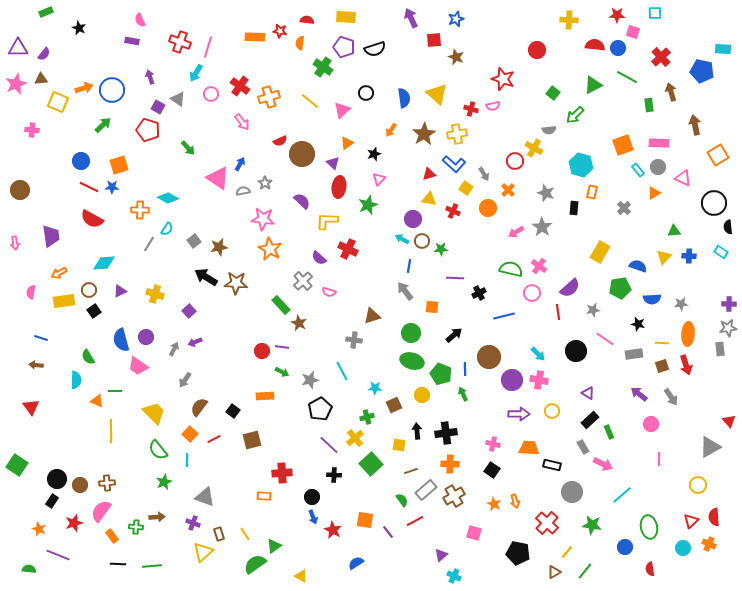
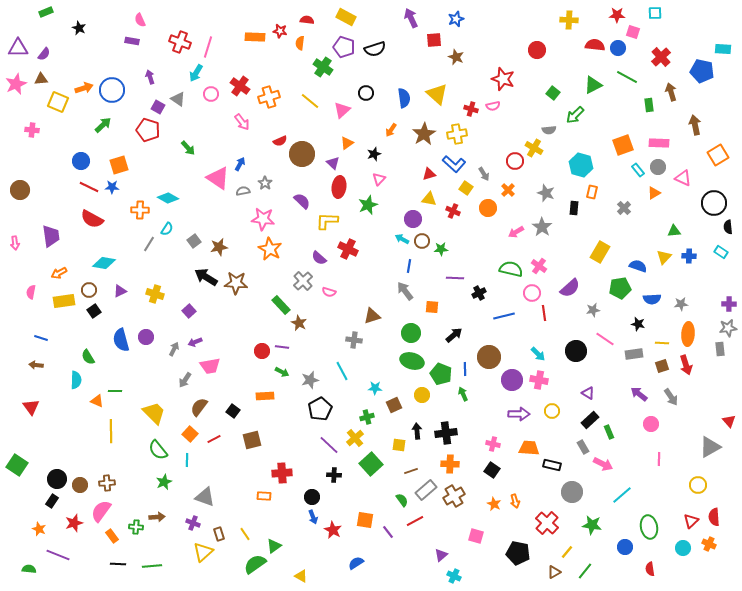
yellow rectangle at (346, 17): rotated 24 degrees clockwise
cyan diamond at (104, 263): rotated 15 degrees clockwise
red line at (558, 312): moved 14 px left, 1 px down
pink trapezoid at (138, 366): moved 72 px right; rotated 45 degrees counterclockwise
pink square at (474, 533): moved 2 px right, 3 px down
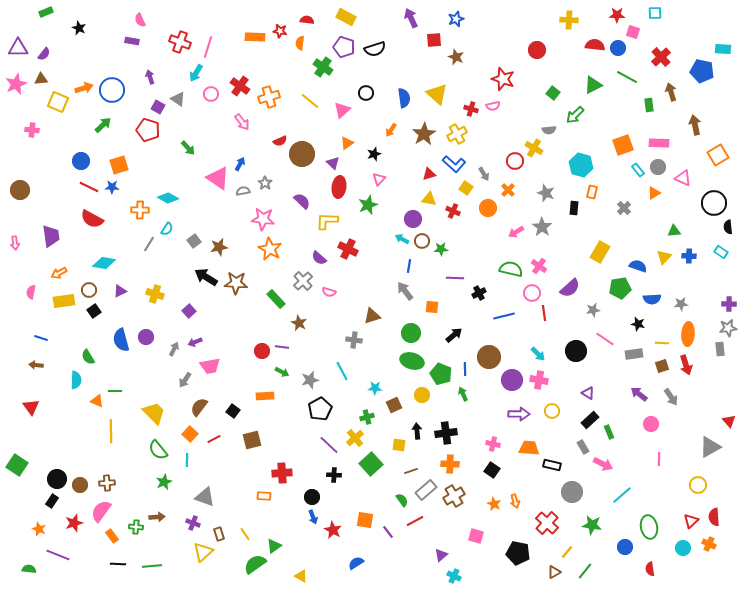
yellow cross at (457, 134): rotated 18 degrees counterclockwise
green rectangle at (281, 305): moved 5 px left, 6 px up
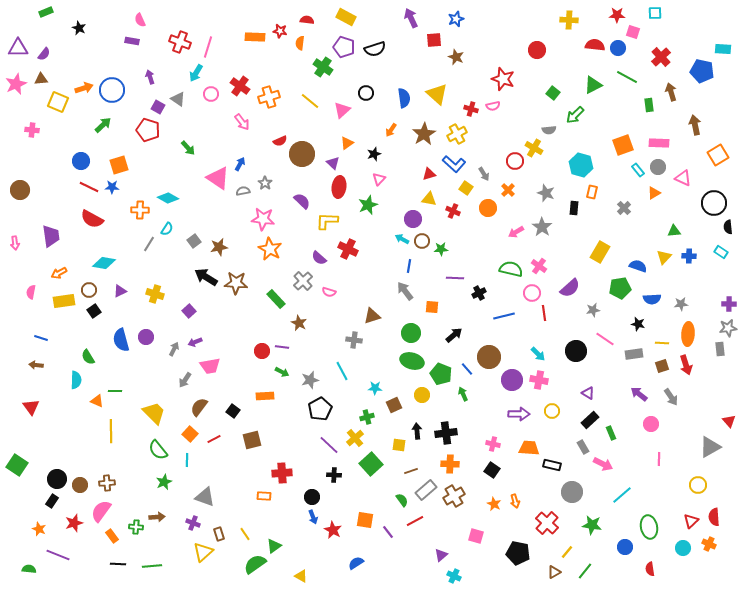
blue line at (465, 369): moved 2 px right; rotated 40 degrees counterclockwise
green rectangle at (609, 432): moved 2 px right, 1 px down
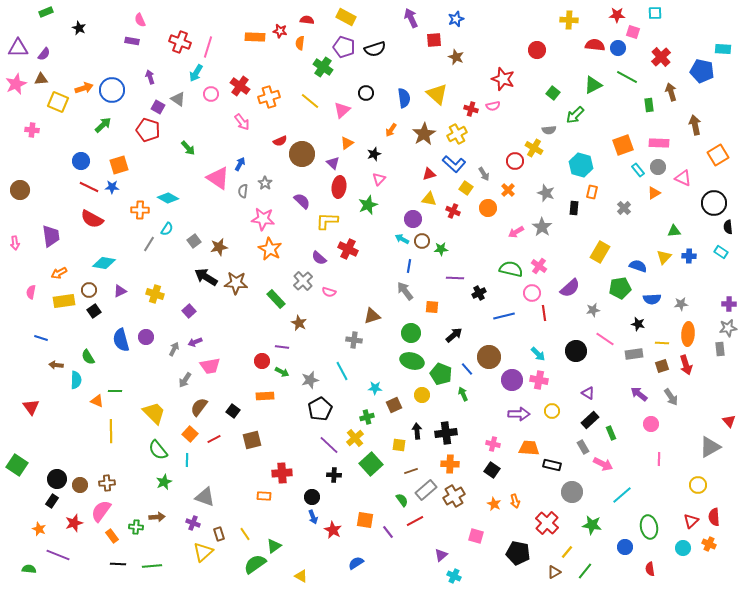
gray semicircle at (243, 191): rotated 72 degrees counterclockwise
red circle at (262, 351): moved 10 px down
brown arrow at (36, 365): moved 20 px right
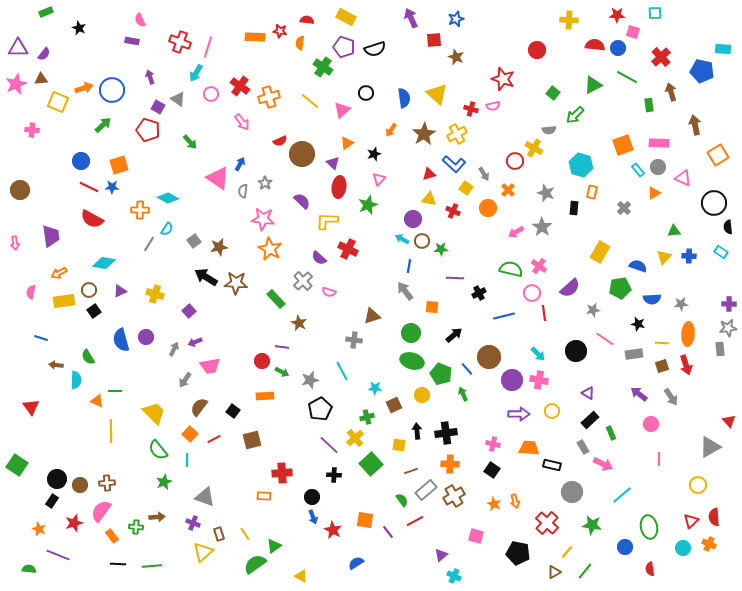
green arrow at (188, 148): moved 2 px right, 6 px up
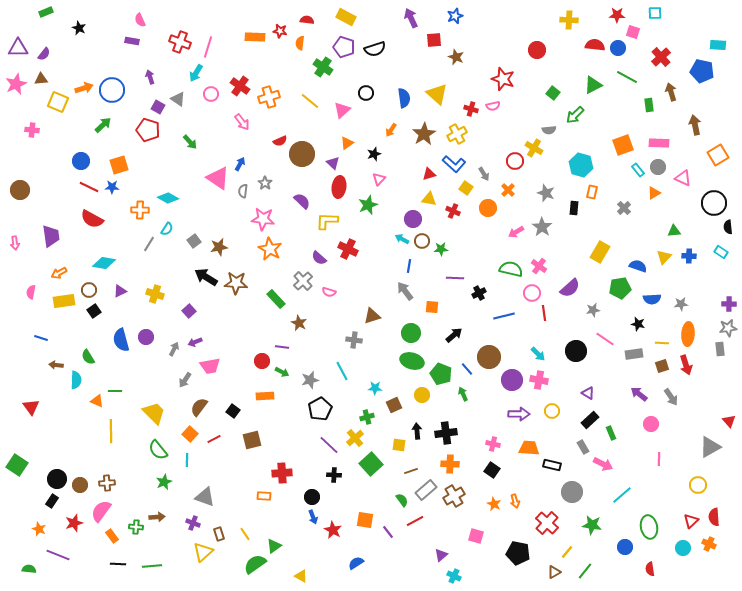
blue star at (456, 19): moved 1 px left, 3 px up
cyan rectangle at (723, 49): moved 5 px left, 4 px up
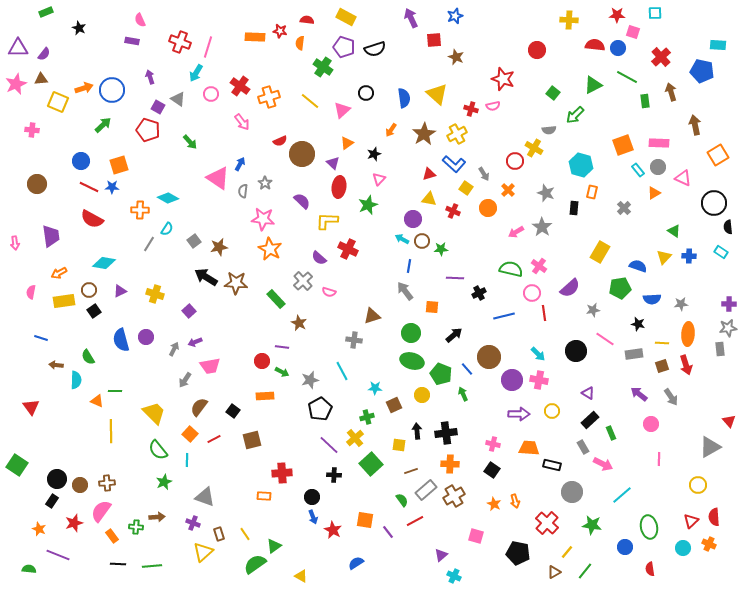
green rectangle at (649, 105): moved 4 px left, 4 px up
brown circle at (20, 190): moved 17 px right, 6 px up
green triangle at (674, 231): rotated 40 degrees clockwise
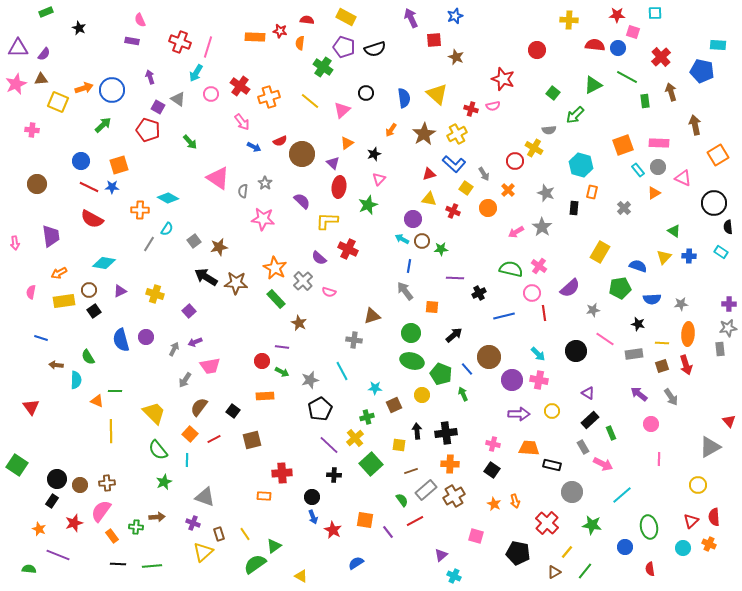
blue arrow at (240, 164): moved 14 px right, 17 px up; rotated 88 degrees clockwise
orange star at (270, 249): moved 5 px right, 19 px down
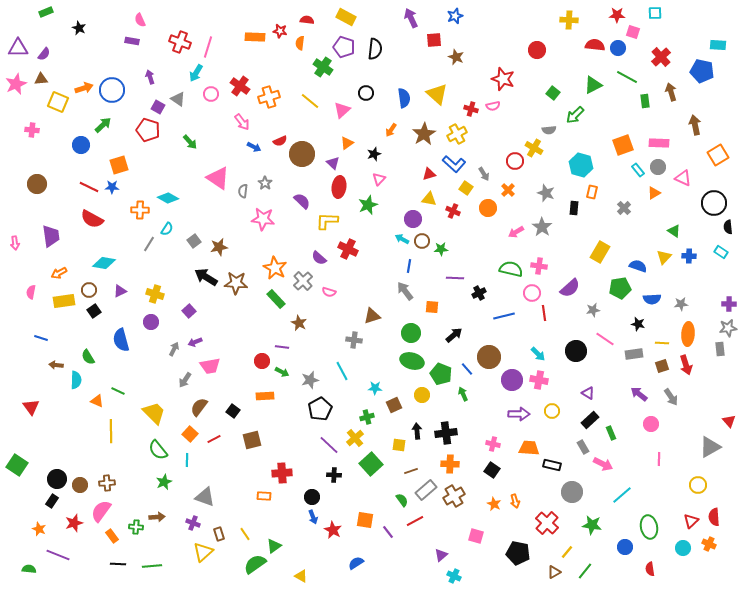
black semicircle at (375, 49): rotated 65 degrees counterclockwise
blue circle at (81, 161): moved 16 px up
pink cross at (539, 266): rotated 28 degrees counterclockwise
purple circle at (146, 337): moved 5 px right, 15 px up
green line at (115, 391): moved 3 px right; rotated 24 degrees clockwise
